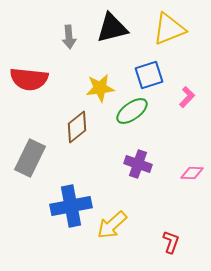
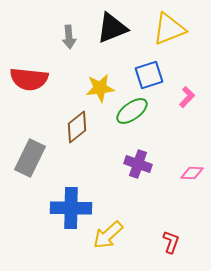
black triangle: rotated 8 degrees counterclockwise
blue cross: moved 2 px down; rotated 12 degrees clockwise
yellow arrow: moved 4 px left, 10 px down
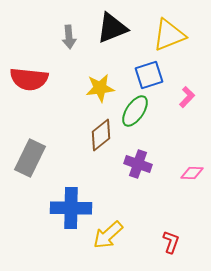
yellow triangle: moved 6 px down
green ellipse: moved 3 px right; rotated 20 degrees counterclockwise
brown diamond: moved 24 px right, 8 px down
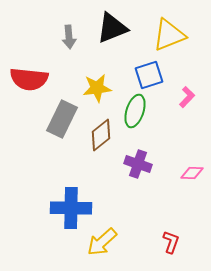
yellow star: moved 3 px left
green ellipse: rotated 16 degrees counterclockwise
gray rectangle: moved 32 px right, 39 px up
yellow arrow: moved 6 px left, 7 px down
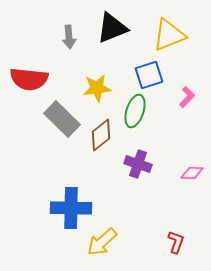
gray rectangle: rotated 72 degrees counterclockwise
red L-shape: moved 5 px right
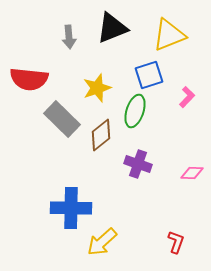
yellow star: rotated 12 degrees counterclockwise
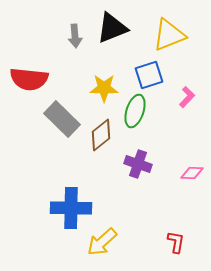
gray arrow: moved 6 px right, 1 px up
yellow star: moved 7 px right; rotated 20 degrees clockwise
red L-shape: rotated 10 degrees counterclockwise
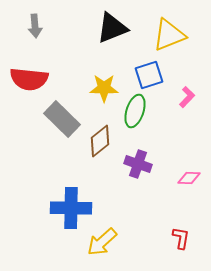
gray arrow: moved 40 px left, 10 px up
brown diamond: moved 1 px left, 6 px down
pink diamond: moved 3 px left, 5 px down
red L-shape: moved 5 px right, 4 px up
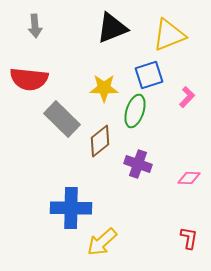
red L-shape: moved 8 px right
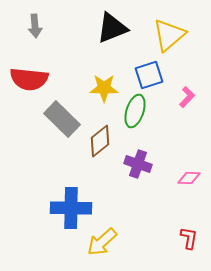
yellow triangle: rotated 18 degrees counterclockwise
